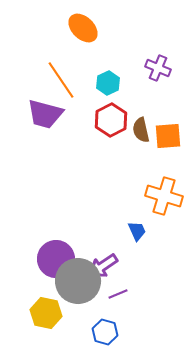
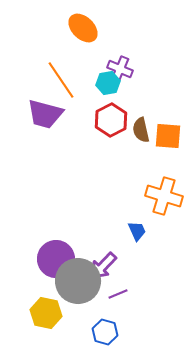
purple cross: moved 38 px left, 1 px down
cyan hexagon: rotated 15 degrees clockwise
orange square: rotated 8 degrees clockwise
purple arrow: rotated 12 degrees counterclockwise
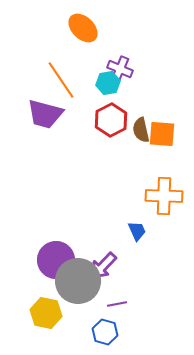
orange square: moved 6 px left, 2 px up
orange cross: rotated 15 degrees counterclockwise
purple circle: moved 1 px down
purple line: moved 1 px left, 10 px down; rotated 12 degrees clockwise
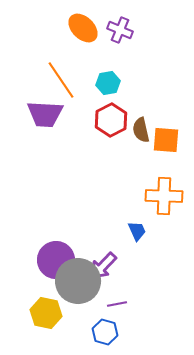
purple cross: moved 39 px up
purple trapezoid: rotated 12 degrees counterclockwise
orange square: moved 4 px right, 6 px down
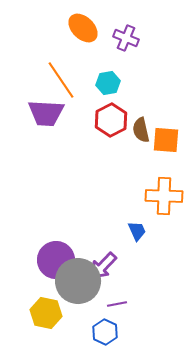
purple cross: moved 6 px right, 8 px down
purple trapezoid: moved 1 px right, 1 px up
blue hexagon: rotated 10 degrees clockwise
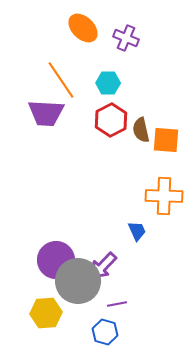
cyan hexagon: rotated 10 degrees clockwise
yellow hexagon: rotated 16 degrees counterclockwise
blue hexagon: rotated 10 degrees counterclockwise
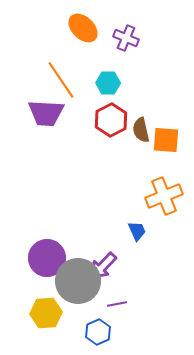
orange cross: rotated 24 degrees counterclockwise
purple circle: moved 9 px left, 2 px up
blue hexagon: moved 7 px left; rotated 20 degrees clockwise
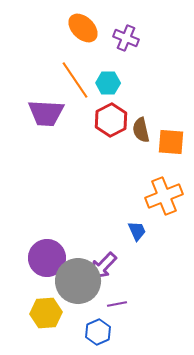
orange line: moved 14 px right
orange square: moved 5 px right, 2 px down
